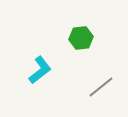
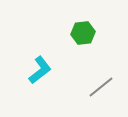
green hexagon: moved 2 px right, 5 px up
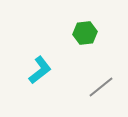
green hexagon: moved 2 px right
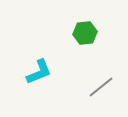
cyan L-shape: moved 1 px left, 2 px down; rotated 16 degrees clockwise
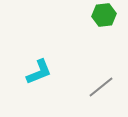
green hexagon: moved 19 px right, 18 px up
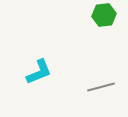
gray line: rotated 24 degrees clockwise
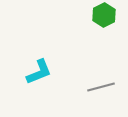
green hexagon: rotated 20 degrees counterclockwise
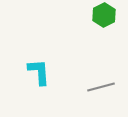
cyan L-shape: rotated 72 degrees counterclockwise
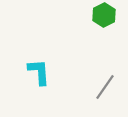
gray line: moved 4 px right; rotated 40 degrees counterclockwise
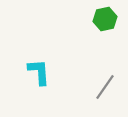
green hexagon: moved 1 px right, 4 px down; rotated 15 degrees clockwise
